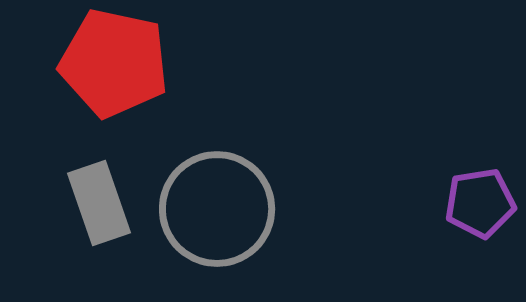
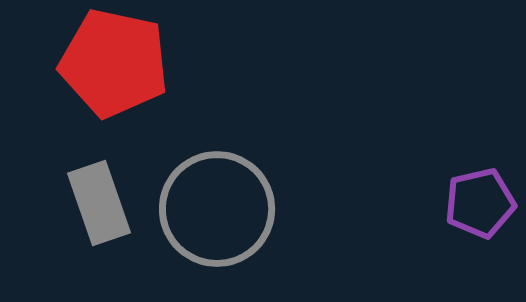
purple pentagon: rotated 4 degrees counterclockwise
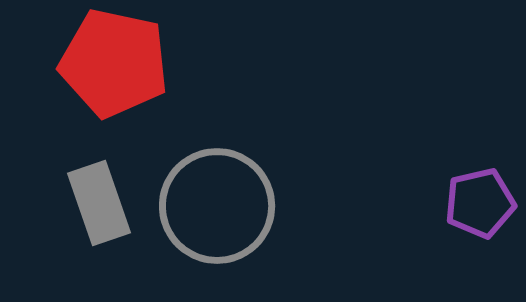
gray circle: moved 3 px up
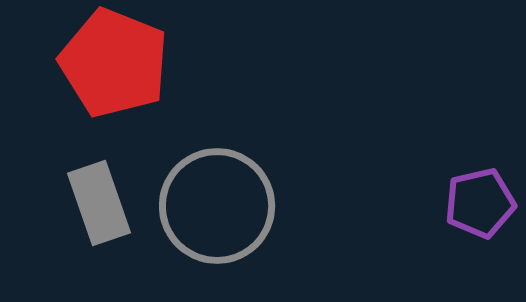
red pentagon: rotated 10 degrees clockwise
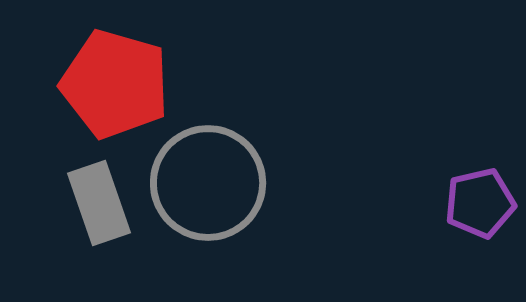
red pentagon: moved 1 px right, 21 px down; rotated 6 degrees counterclockwise
gray circle: moved 9 px left, 23 px up
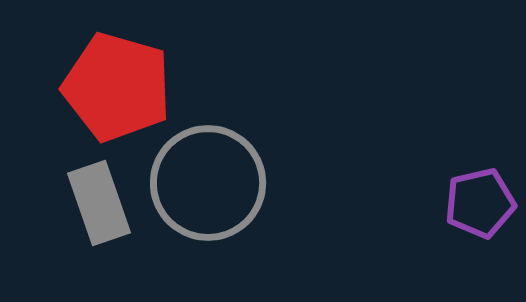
red pentagon: moved 2 px right, 3 px down
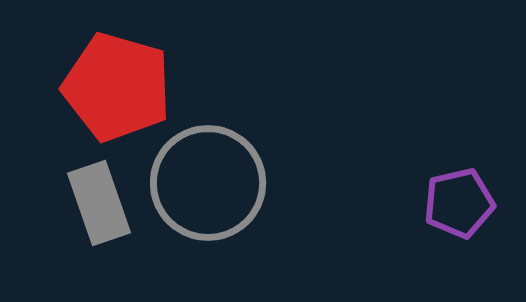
purple pentagon: moved 21 px left
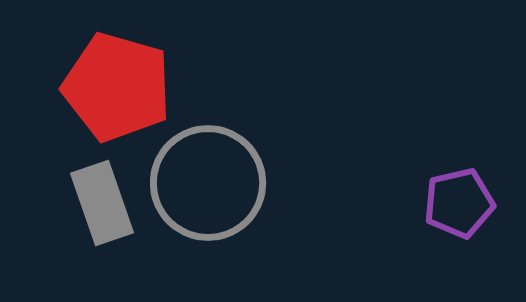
gray rectangle: moved 3 px right
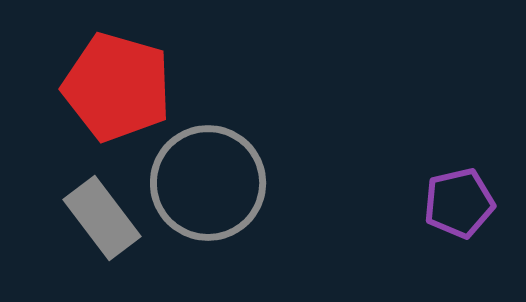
gray rectangle: moved 15 px down; rotated 18 degrees counterclockwise
